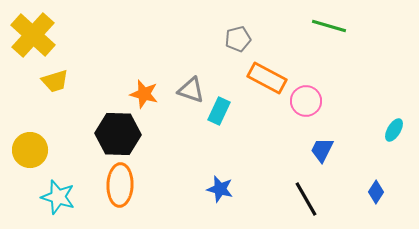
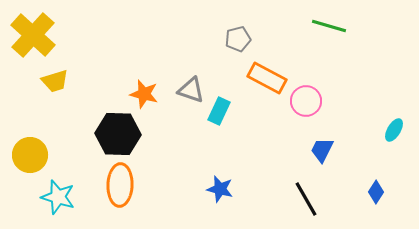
yellow circle: moved 5 px down
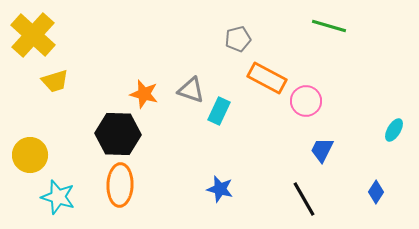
black line: moved 2 px left
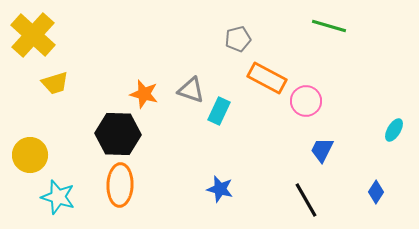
yellow trapezoid: moved 2 px down
black line: moved 2 px right, 1 px down
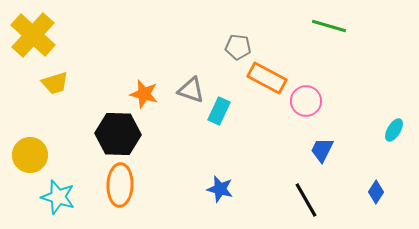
gray pentagon: moved 8 px down; rotated 20 degrees clockwise
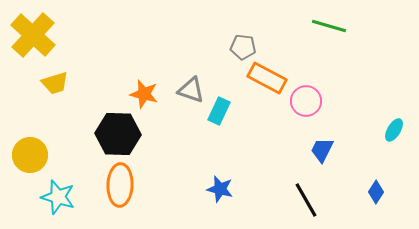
gray pentagon: moved 5 px right
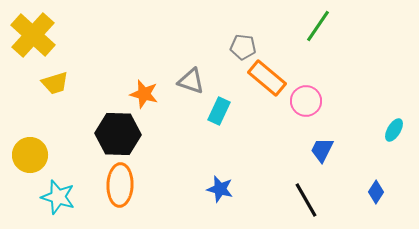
green line: moved 11 px left; rotated 72 degrees counterclockwise
orange rectangle: rotated 12 degrees clockwise
gray triangle: moved 9 px up
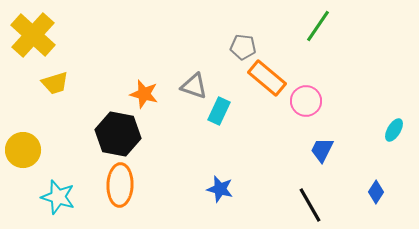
gray triangle: moved 3 px right, 5 px down
black hexagon: rotated 9 degrees clockwise
yellow circle: moved 7 px left, 5 px up
black line: moved 4 px right, 5 px down
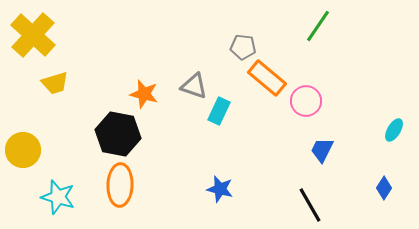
blue diamond: moved 8 px right, 4 px up
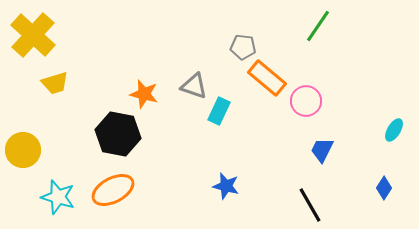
orange ellipse: moved 7 px left, 5 px down; rotated 60 degrees clockwise
blue star: moved 6 px right, 3 px up
